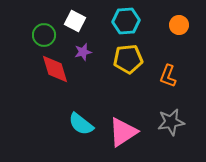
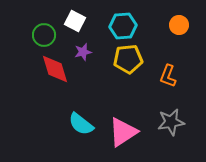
cyan hexagon: moved 3 px left, 5 px down
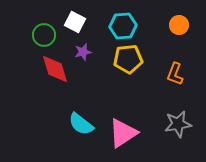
white square: moved 1 px down
orange L-shape: moved 7 px right, 2 px up
gray star: moved 7 px right, 2 px down
pink triangle: moved 1 px down
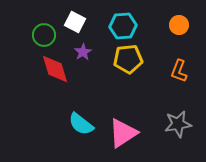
purple star: rotated 18 degrees counterclockwise
orange L-shape: moved 4 px right, 3 px up
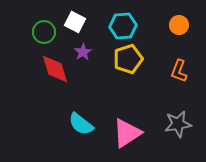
green circle: moved 3 px up
yellow pentagon: rotated 12 degrees counterclockwise
pink triangle: moved 4 px right
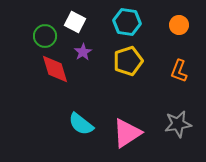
cyan hexagon: moved 4 px right, 4 px up; rotated 12 degrees clockwise
green circle: moved 1 px right, 4 px down
yellow pentagon: moved 2 px down
